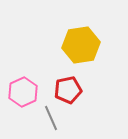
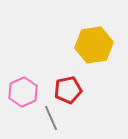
yellow hexagon: moved 13 px right
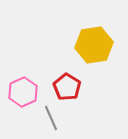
red pentagon: moved 1 px left, 3 px up; rotated 28 degrees counterclockwise
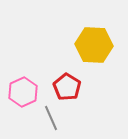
yellow hexagon: rotated 12 degrees clockwise
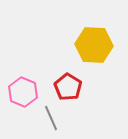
red pentagon: moved 1 px right
pink hexagon: rotated 12 degrees counterclockwise
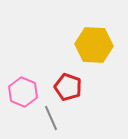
red pentagon: rotated 12 degrees counterclockwise
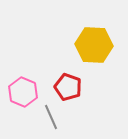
gray line: moved 1 px up
